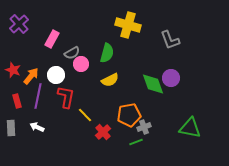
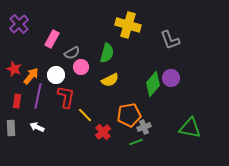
pink circle: moved 3 px down
red star: moved 1 px right, 1 px up
green diamond: rotated 60 degrees clockwise
red rectangle: rotated 24 degrees clockwise
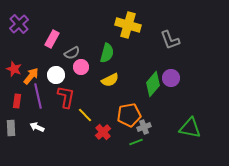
purple line: rotated 25 degrees counterclockwise
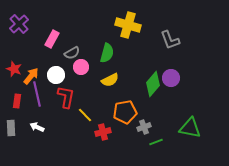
purple line: moved 1 px left, 2 px up
orange pentagon: moved 4 px left, 3 px up
red cross: rotated 28 degrees clockwise
green line: moved 20 px right
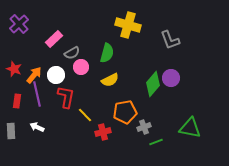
pink rectangle: moved 2 px right; rotated 18 degrees clockwise
orange arrow: moved 3 px right, 1 px up
gray rectangle: moved 3 px down
